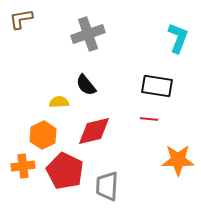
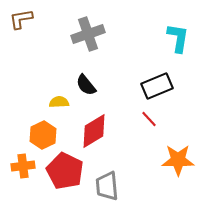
cyan L-shape: rotated 12 degrees counterclockwise
black rectangle: rotated 32 degrees counterclockwise
red line: rotated 42 degrees clockwise
red diamond: rotated 18 degrees counterclockwise
gray trapezoid: rotated 8 degrees counterclockwise
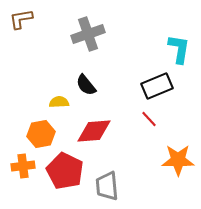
cyan L-shape: moved 1 px right, 11 px down
red diamond: rotated 27 degrees clockwise
orange hexagon: moved 2 px left, 1 px up; rotated 16 degrees clockwise
